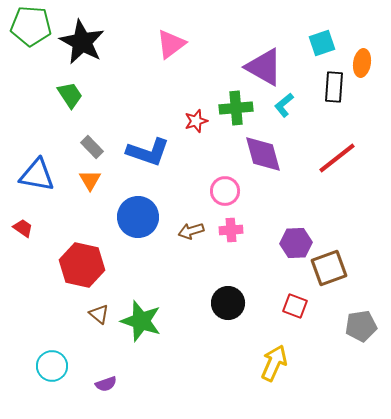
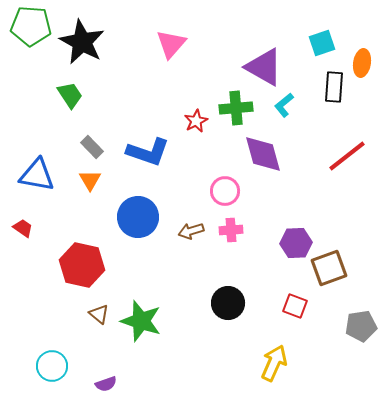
pink triangle: rotated 12 degrees counterclockwise
red star: rotated 10 degrees counterclockwise
red line: moved 10 px right, 2 px up
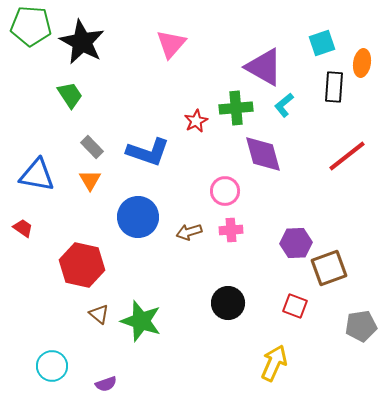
brown arrow: moved 2 px left, 1 px down
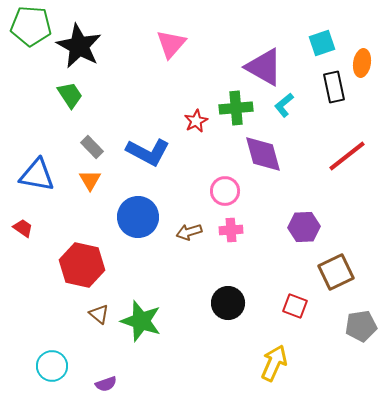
black star: moved 3 px left, 4 px down
black rectangle: rotated 16 degrees counterclockwise
blue L-shape: rotated 9 degrees clockwise
purple hexagon: moved 8 px right, 16 px up
brown square: moved 7 px right, 4 px down; rotated 6 degrees counterclockwise
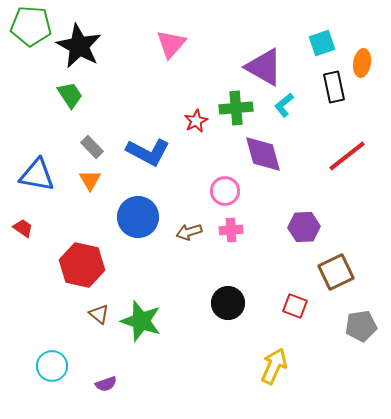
yellow arrow: moved 3 px down
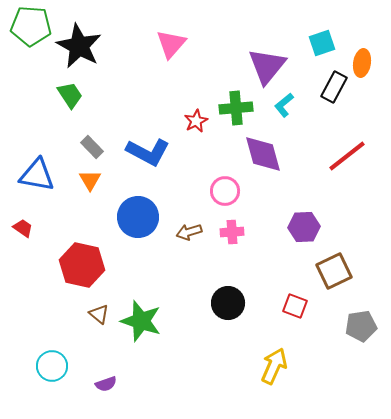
purple triangle: moved 3 px right, 1 px up; rotated 39 degrees clockwise
black rectangle: rotated 40 degrees clockwise
pink cross: moved 1 px right, 2 px down
brown square: moved 2 px left, 1 px up
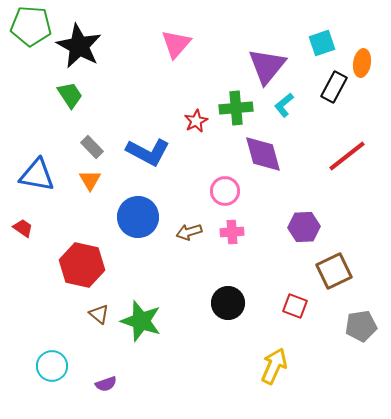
pink triangle: moved 5 px right
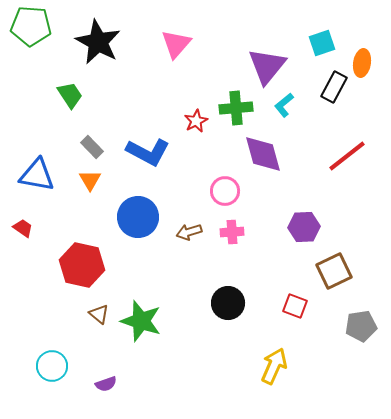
black star: moved 19 px right, 4 px up
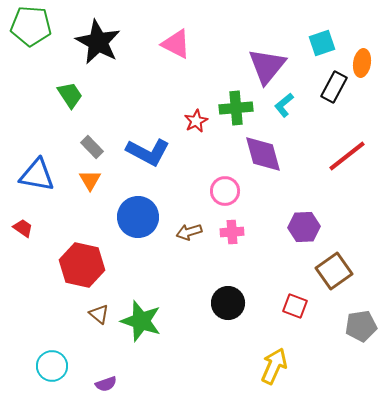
pink triangle: rotated 44 degrees counterclockwise
brown square: rotated 9 degrees counterclockwise
